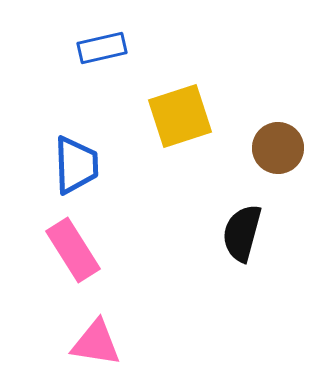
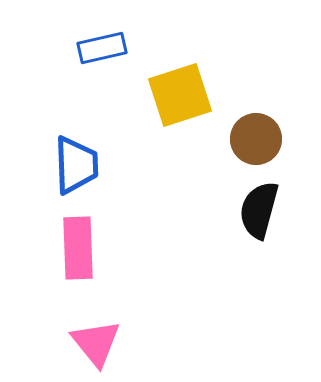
yellow square: moved 21 px up
brown circle: moved 22 px left, 9 px up
black semicircle: moved 17 px right, 23 px up
pink rectangle: moved 5 px right, 2 px up; rotated 30 degrees clockwise
pink triangle: rotated 42 degrees clockwise
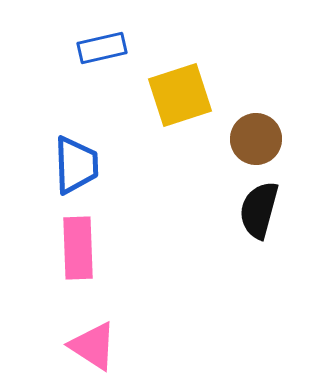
pink triangle: moved 3 px left, 3 px down; rotated 18 degrees counterclockwise
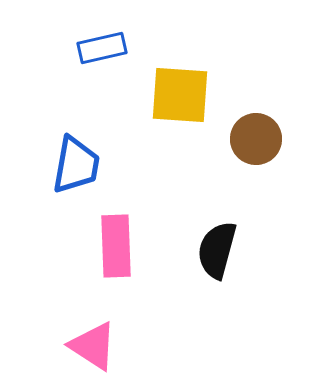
yellow square: rotated 22 degrees clockwise
blue trapezoid: rotated 12 degrees clockwise
black semicircle: moved 42 px left, 40 px down
pink rectangle: moved 38 px right, 2 px up
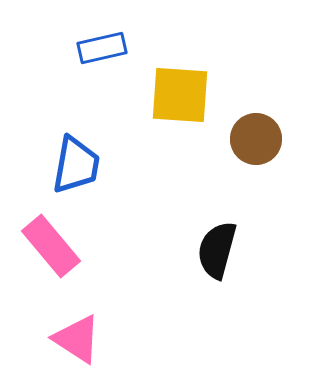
pink rectangle: moved 65 px left; rotated 38 degrees counterclockwise
pink triangle: moved 16 px left, 7 px up
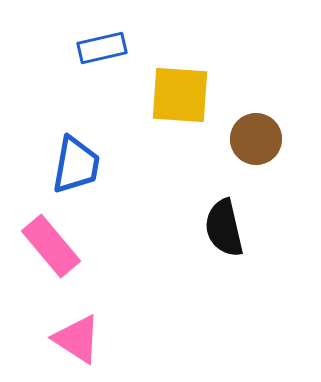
black semicircle: moved 7 px right, 22 px up; rotated 28 degrees counterclockwise
